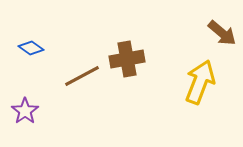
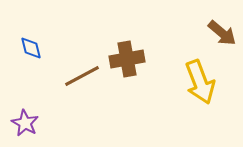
blue diamond: rotated 40 degrees clockwise
yellow arrow: rotated 138 degrees clockwise
purple star: moved 12 px down; rotated 8 degrees counterclockwise
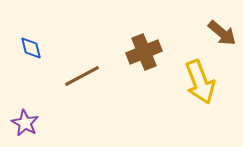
brown cross: moved 17 px right, 7 px up; rotated 12 degrees counterclockwise
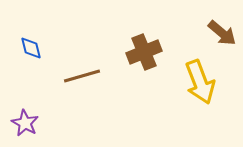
brown line: rotated 12 degrees clockwise
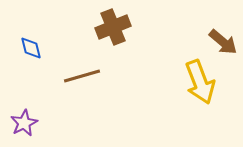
brown arrow: moved 1 px right, 9 px down
brown cross: moved 31 px left, 25 px up
purple star: moved 1 px left; rotated 16 degrees clockwise
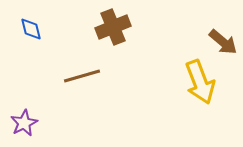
blue diamond: moved 19 px up
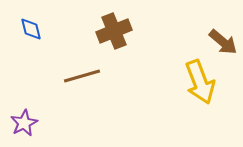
brown cross: moved 1 px right, 4 px down
